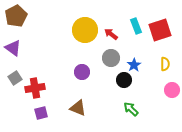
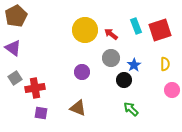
purple square: rotated 24 degrees clockwise
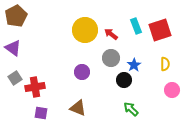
red cross: moved 1 px up
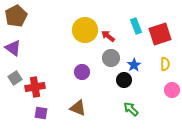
red square: moved 4 px down
red arrow: moved 3 px left, 2 px down
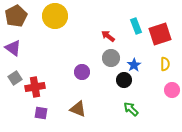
yellow circle: moved 30 px left, 14 px up
brown triangle: moved 1 px down
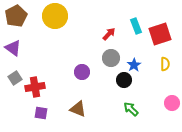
red arrow: moved 1 px right, 2 px up; rotated 96 degrees clockwise
pink circle: moved 13 px down
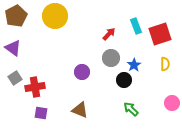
brown triangle: moved 2 px right, 1 px down
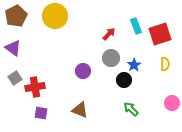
purple circle: moved 1 px right, 1 px up
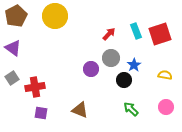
cyan rectangle: moved 5 px down
yellow semicircle: moved 11 px down; rotated 80 degrees counterclockwise
purple circle: moved 8 px right, 2 px up
gray square: moved 3 px left
pink circle: moved 6 px left, 4 px down
